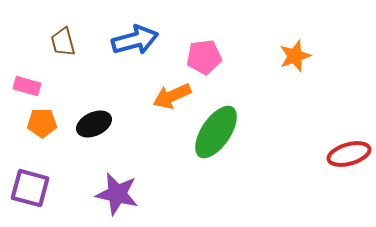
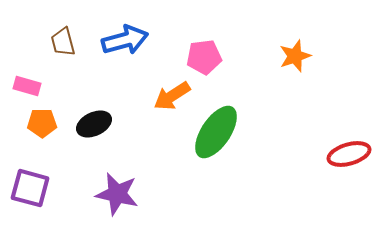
blue arrow: moved 10 px left
orange arrow: rotated 9 degrees counterclockwise
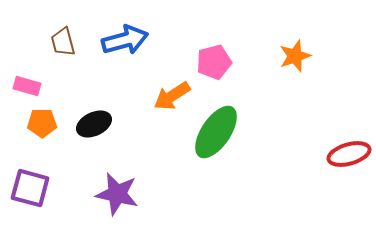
pink pentagon: moved 10 px right, 5 px down; rotated 8 degrees counterclockwise
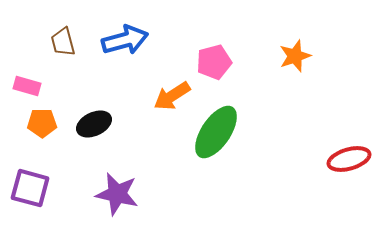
red ellipse: moved 5 px down
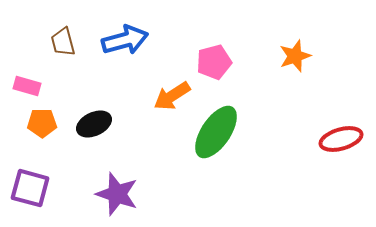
red ellipse: moved 8 px left, 20 px up
purple star: rotated 6 degrees clockwise
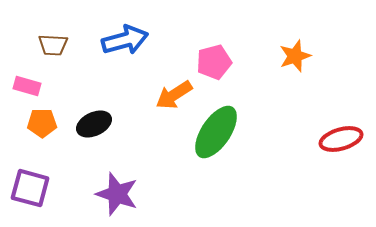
brown trapezoid: moved 10 px left, 3 px down; rotated 72 degrees counterclockwise
orange arrow: moved 2 px right, 1 px up
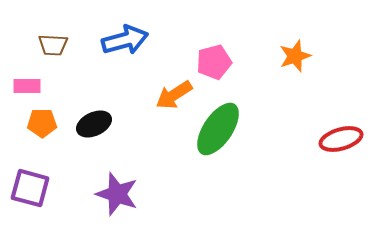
pink rectangle: rotated 16 degrees counterclockwise
green ellipse: moved 2 px right, 3 px up
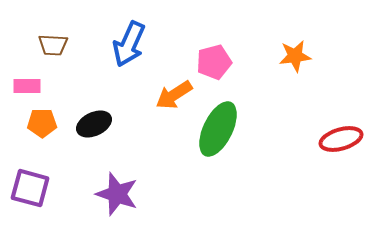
blue arrow: moved 4 px right, 4 px down; rotated 129 degrees clockwise
orange star: rotated 12 degrees clockwise
green ellipse: rotated 8 degrees counterclockwise
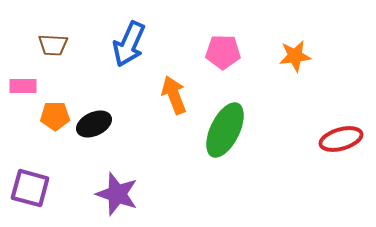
pink pentagon: moved 9 px right, 10 px up; rotated 16 degrees clockwise
pink rectangle: moved 4 px left
orange arrow: rotated 102 degrees clockwise
orange pentagon: moved 13 px right, 7 px up
green ellipse: moved 7 px right, 1 px down
